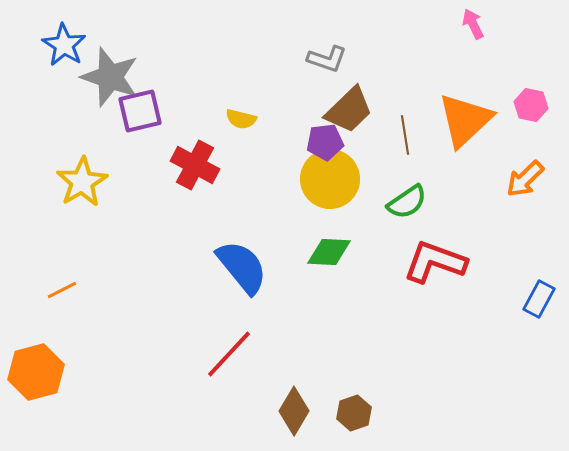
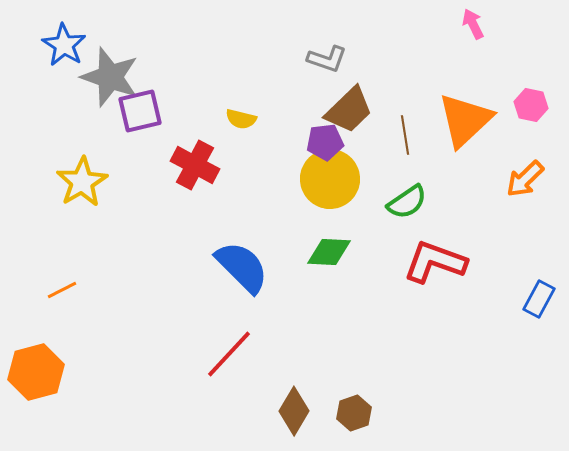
blue semicircle: rotated 6 degrees counterclockwise
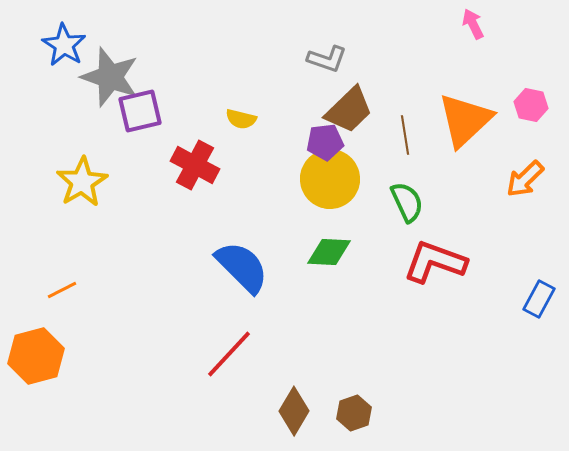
green semicircle: rotated 81 degrees counterclockwise
orange hexagon: moved 16 px up
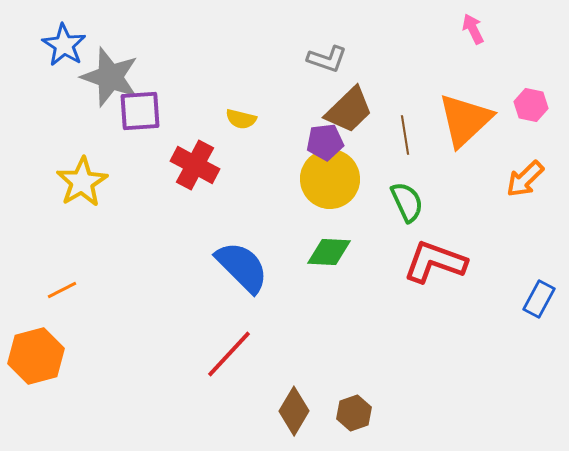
pink arrow: moved 5 px down
purple square: rotated 9 degrees clockwise
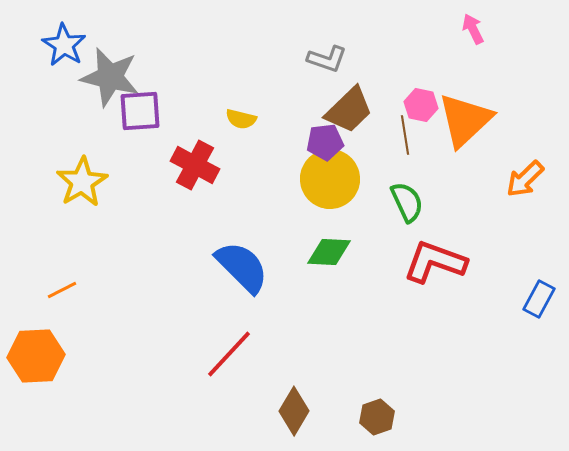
gray star: rotated 6 degrees counterclockwise
pink hexagon: moved 110 px left
orange hexagon: rotated 12 degrees clockwise
brown hexagon: moved 23 px right, 4 px down
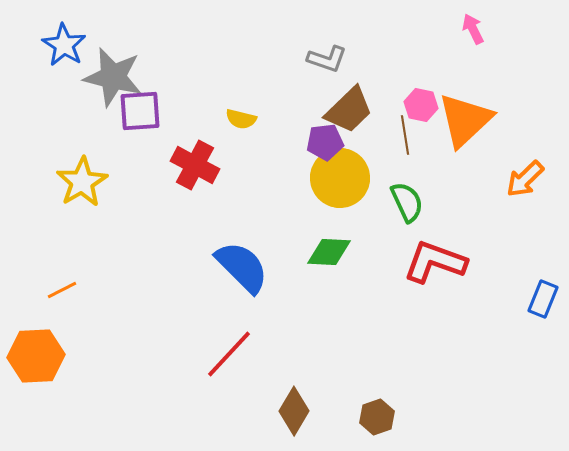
gray star: moved 3 px right
yellow circle: moved 10 px right, 1 px up
blue rectangle: moved 4 px right; rotated 6 degrees counterclockwise
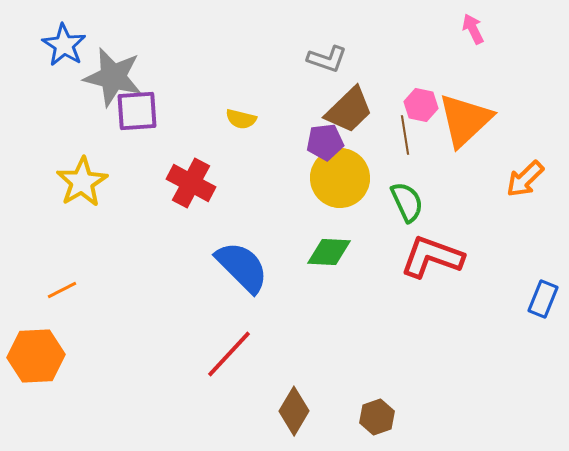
purple square: moved 3 px left
red cross: moved 4 px left, 18 px down
red L-shape: moved 3 px left, 5 px up
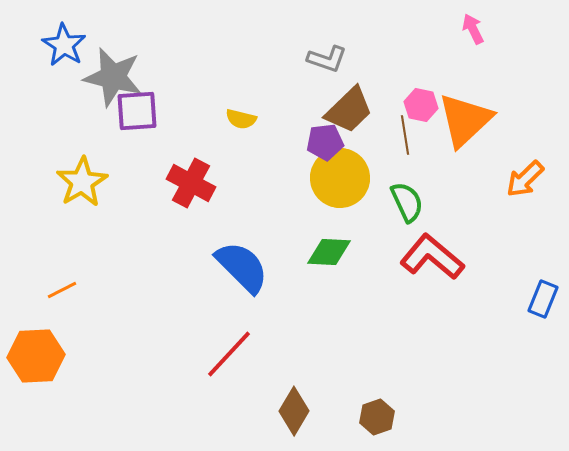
red L-shape: rotated 20 degrees clockwise
